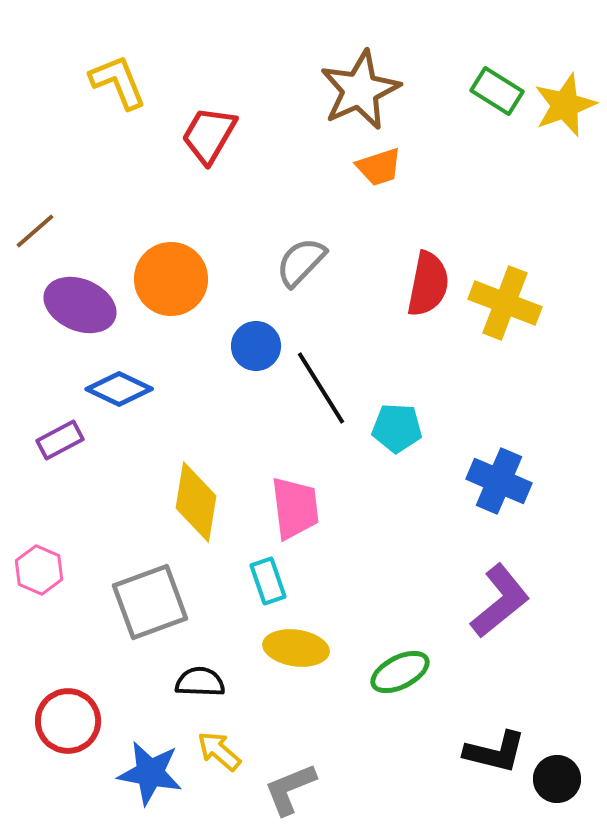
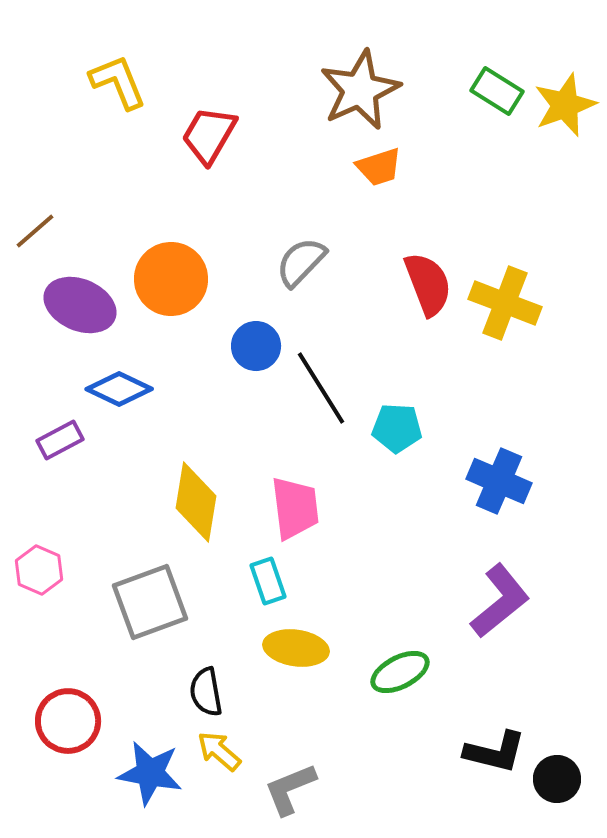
red semicircle: rotated 32 degrees counterclockwise
black semicircle: moved 6 px right, 10 px down; rotated 102 degrees counterclockwise
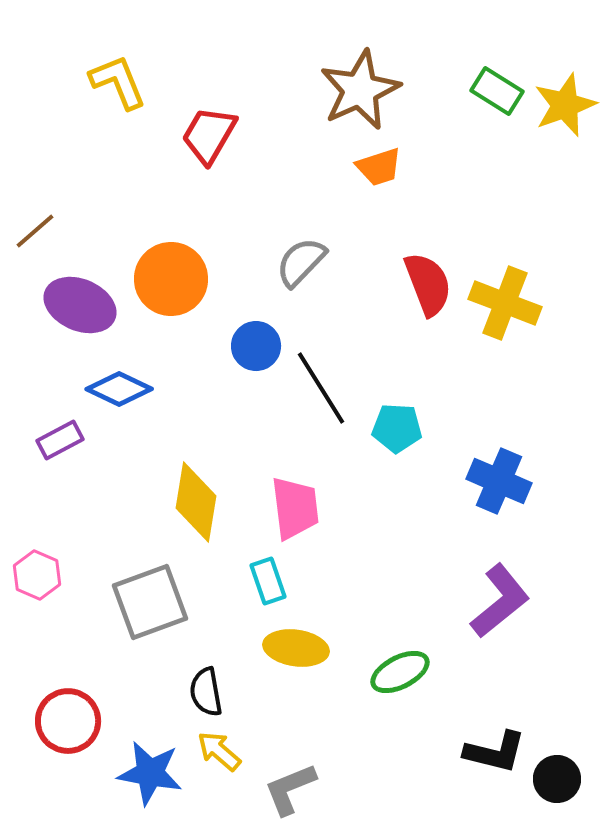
pink hexagon: moved 2 px left, 5 px down
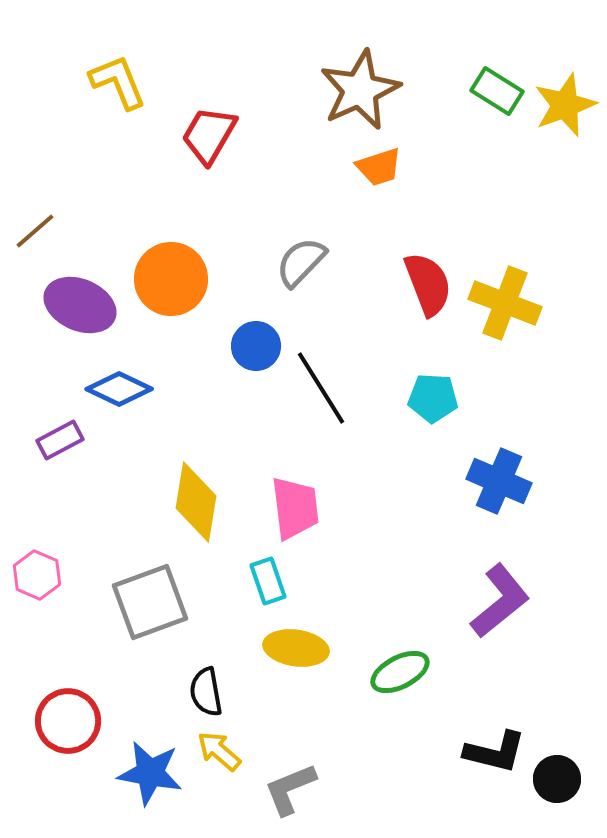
cyan pentagon: moved 36 px right, 30 px up
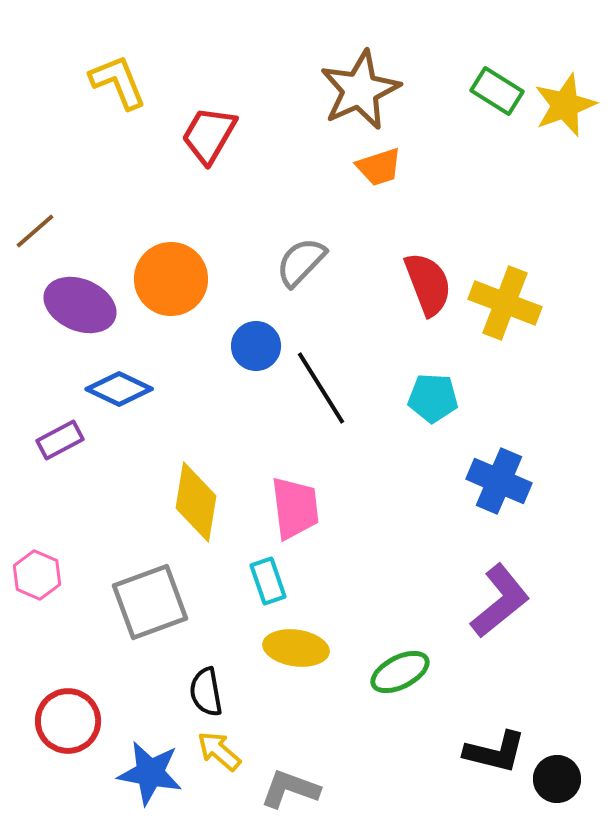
gray L-shape: rotated 42 degrees clockwise
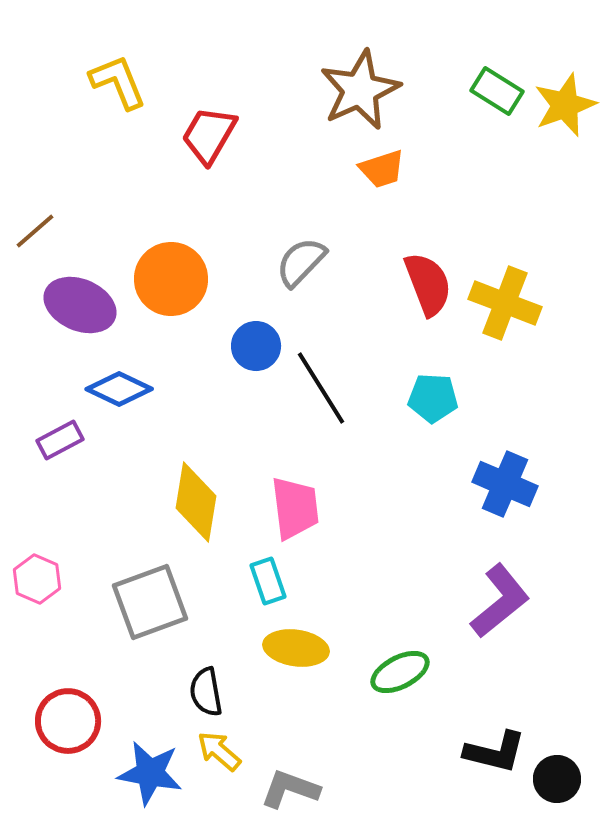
orange trapezoid: moved 3 px right, 2 px down
blue cross: moved 6 px right, 3 px down
pink hexagon: moved 4 px down
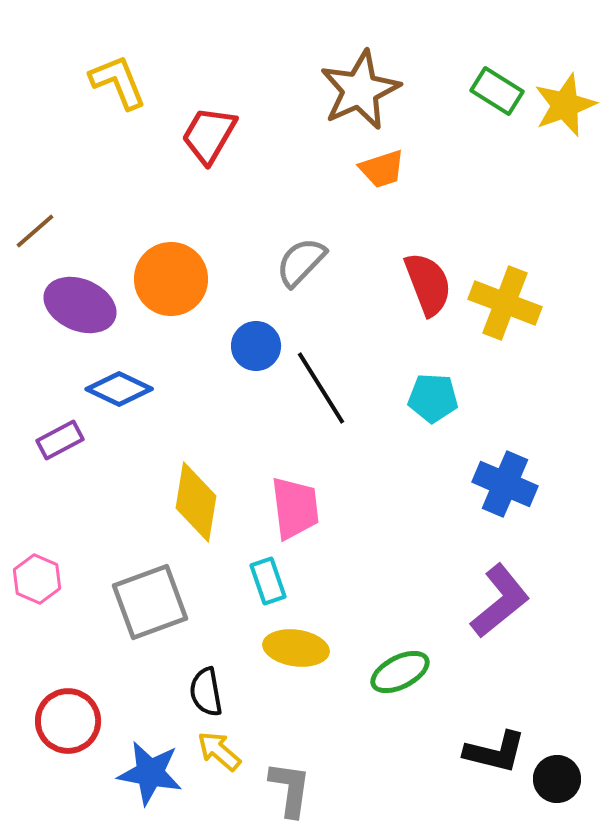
gray L-shape: rotated 78 degrees clockwise
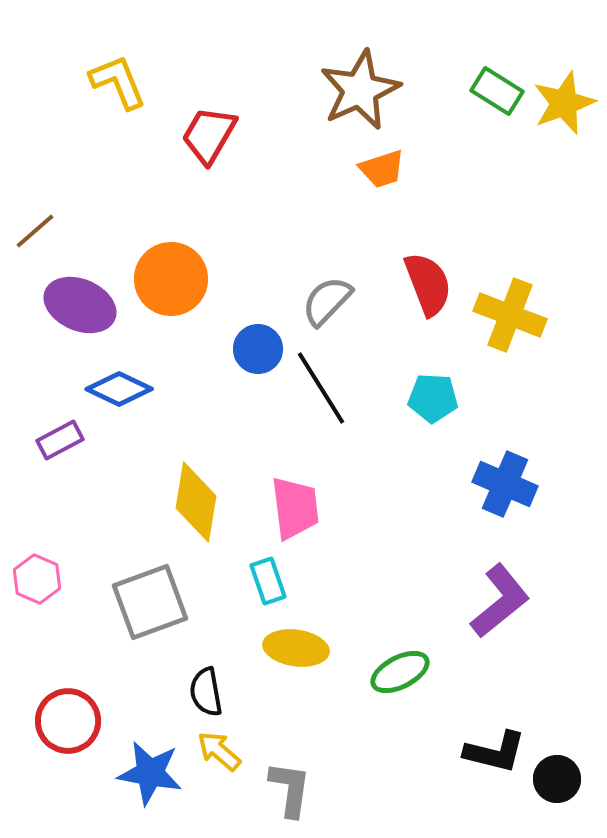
yellow star: moved 1 px left, 2 px up
gray semicircle: moved 26 px right, 39 px down
yellow cross: moved 5 px right, 12 px down
blue circle: moved 2 px right, 3 px down
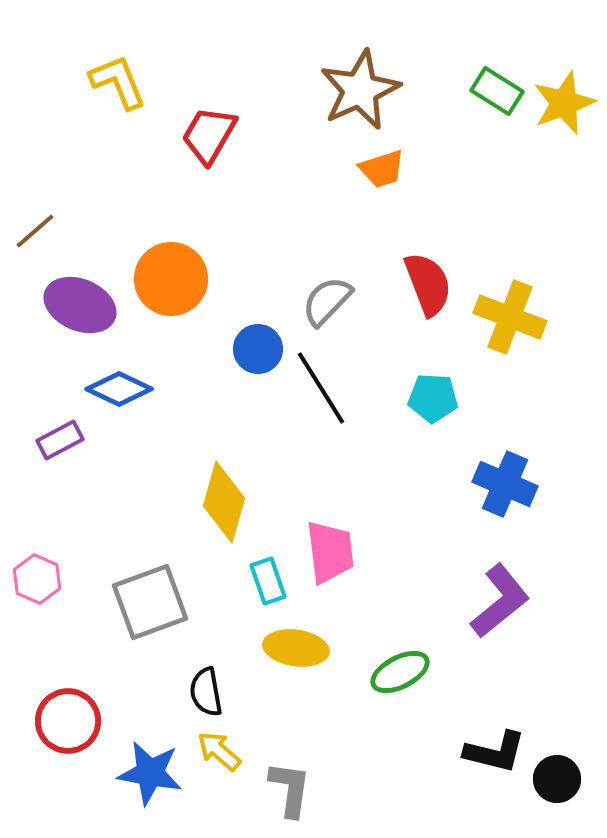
yellow cross: moved 2 px down
yellow diamond: moved 28 px right; rotated 6 degrees clockwise
pink trapezoid: moved 35 px right, 44 px down
